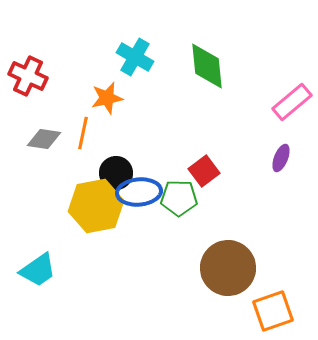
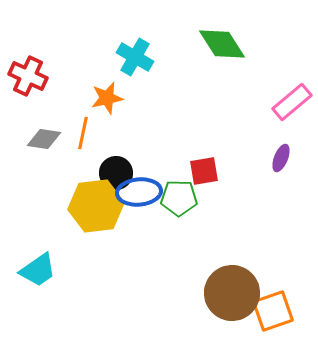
green diamond: moved 15 px right, 22 px up; rotated 27 degrees counterclockwise
red square: rotated 28 degrees clockwise
yellow hexagon: rotated 4 degrees clockwise
brown circle: moved 4 px right, 25 px down
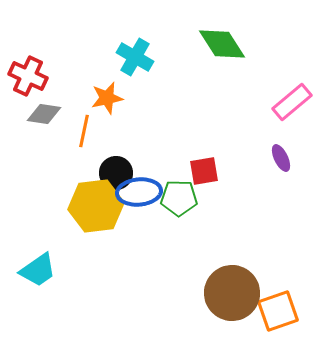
orange line: moved 1 px right, 2 px up
gray diamond: moved 25 px up
purple ellipse: rotated 48 degrees counterclockwise
orange square: moved 5 px right
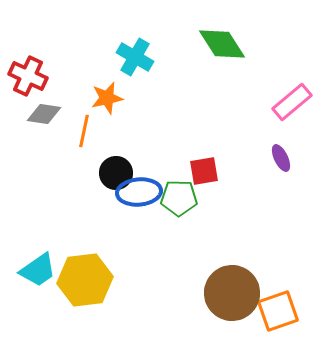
yellow hexagon: moved 11 px left, 74 px down
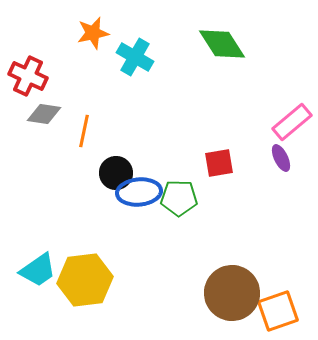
orange star: moved 14 px left, 65 px up
pink rectangle: moved 20 px down
red square: moved 15 px right, 8 px up
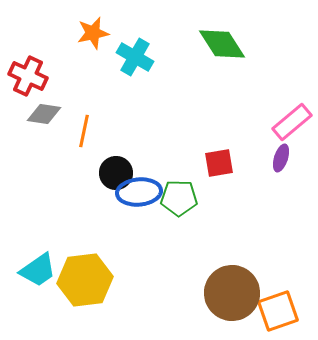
purple ellipse: rotated 44 degrees clockwise
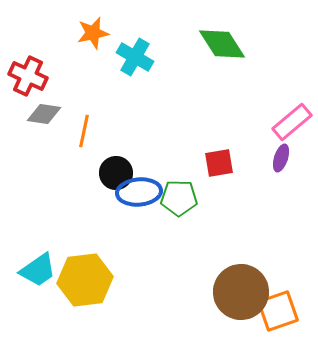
brown circle: moved 9 px right, 1 px up
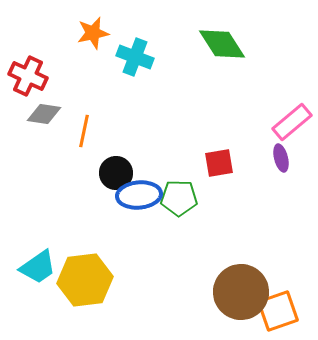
cyan cross: rotated 9 degrees counterclockwise
purple ellipse: rotated 32 degrees counterclockwise
blue ellipse: moved 3 px down
cyan trapezoid: moved 3 px up
